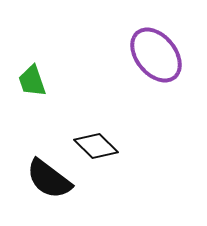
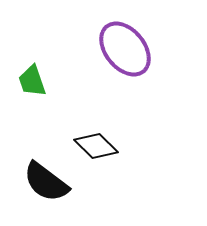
purple ellipse: moved 31 px left, 6 px up
black semicircle: moved 3 px left, 3 px down
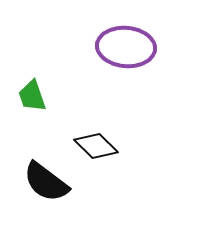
purple ellipse: moved 1 px right, 2 px up; rotated 46 degrees counterclockwise
green trapezoid: moved 15 px down
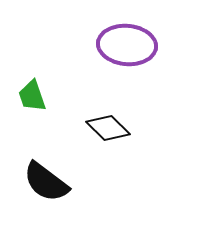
purple ellipse: moved 1 px right, 2 px up
black diamond: moved 12 px right, 18 px up
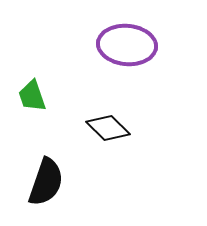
black semicircle: rotated 108 degrees counterclockwise
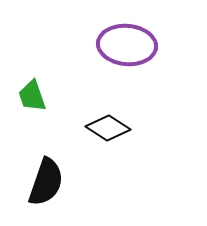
black diamond: rotated 12 degrees counterclockwise
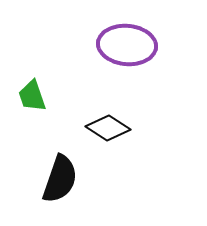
black semicircle: moved 14 px right, 3 px up
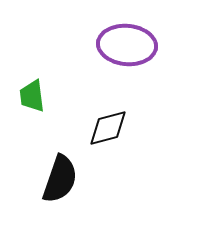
green trapezoid: rotated 12 degrees clockwise
black diamond: rotated 48 degrees counterclockwise
